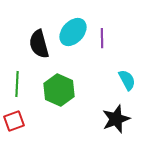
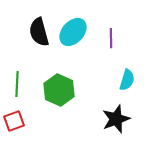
purple line: moved 9 px right
black semicircle: moved 12 px up
cyan semicircle: rotated 45 degrees clockwise
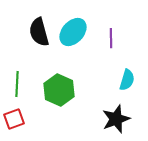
red square: moved 2 px up
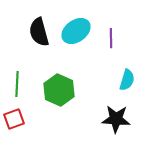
cyan ellipse: moved 3 px right, 1 px up; rotated 12 degrees clockwise
black star: rotated 24 degrees clockwise
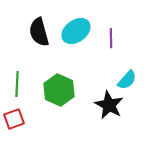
cyan semicircle: rotated 25 degrees clockwise
black star: moved 7 px left, 14 px up; rotated 24 degrees clockwise
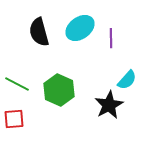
cyan ellipse: moved 4 px right, 3 px up
green line: rotated 65 degrees counterclockwise
black star: rotated 16 degrees clockwise
red square: rotated 15 degrees clockwise
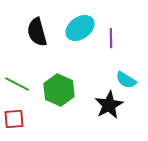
black semicircle: moved 2 px left
cyan semicircle: moved 1 px left; rotated 80 degrees clockwise
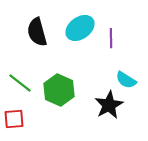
green line: moved 3 px right, 1 px up; rotated 10 degrees clockwise
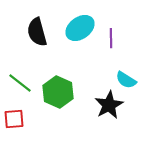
green hexagon: moved 1 px left, 2 px down
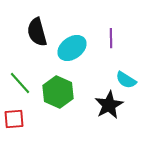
cyan ellipse: moved 8 px left, 20 px down
green line: rotated 10 degrees clockwise
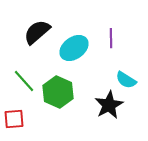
black semicircle: rotated 64 degrees clockwise
cyan ellipse: moved 2 px right
green line: moved 4 px right, 2 px up
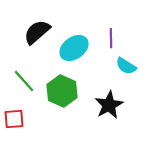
cyan semicircle: moved 14 px up
green hexagon: moved 4 px right, 1 px up
